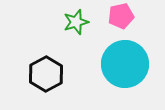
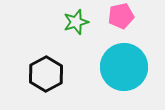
cyan circle: moved 1 px left, 3 px down
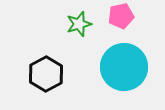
green star: moved 3 px right, 2 px down
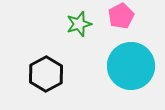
pink pentagon: rotated 15 degrees counterclockwise
cyan circle: moved 7 px right, 1 px up
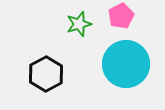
cyan circle: moved 5 px left, 2 px up
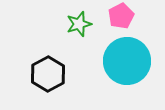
cyan circle: moved 1 px right, 3 px up
black hexagon: moved 2 px right
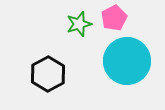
pink pentagon: moved 7 px left, 2 px down
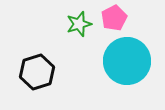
black hexagon: moved 11 px left, 2 px up; rotated 12 degrees clockwise
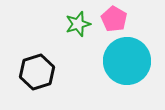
pink pentagon: moved 1 px down; rotated 15 degrees counterclockwise
green star: moved 1 px left
